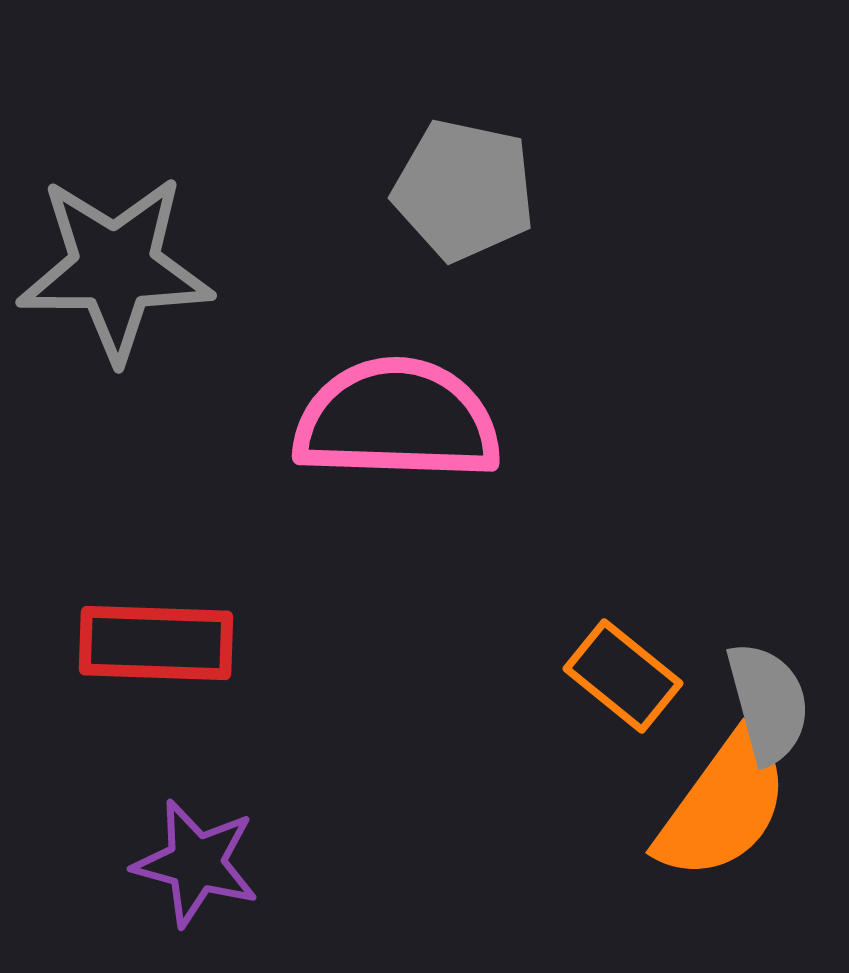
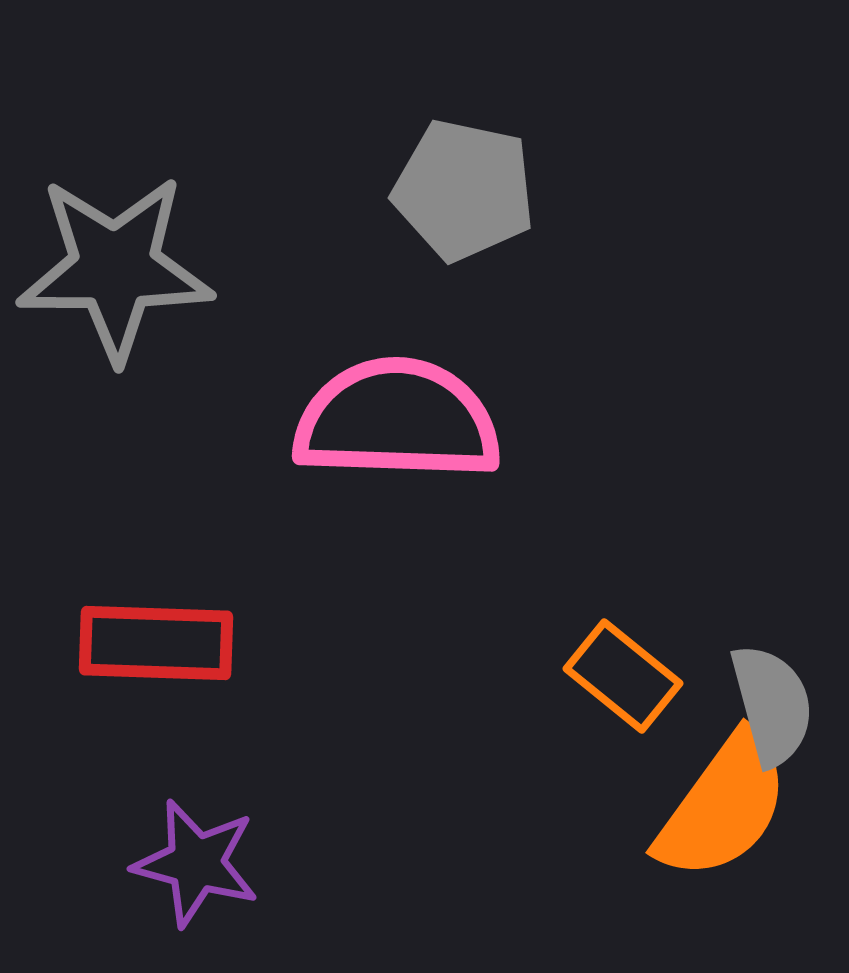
gray semicircle: moved 4 px right, 2 px down
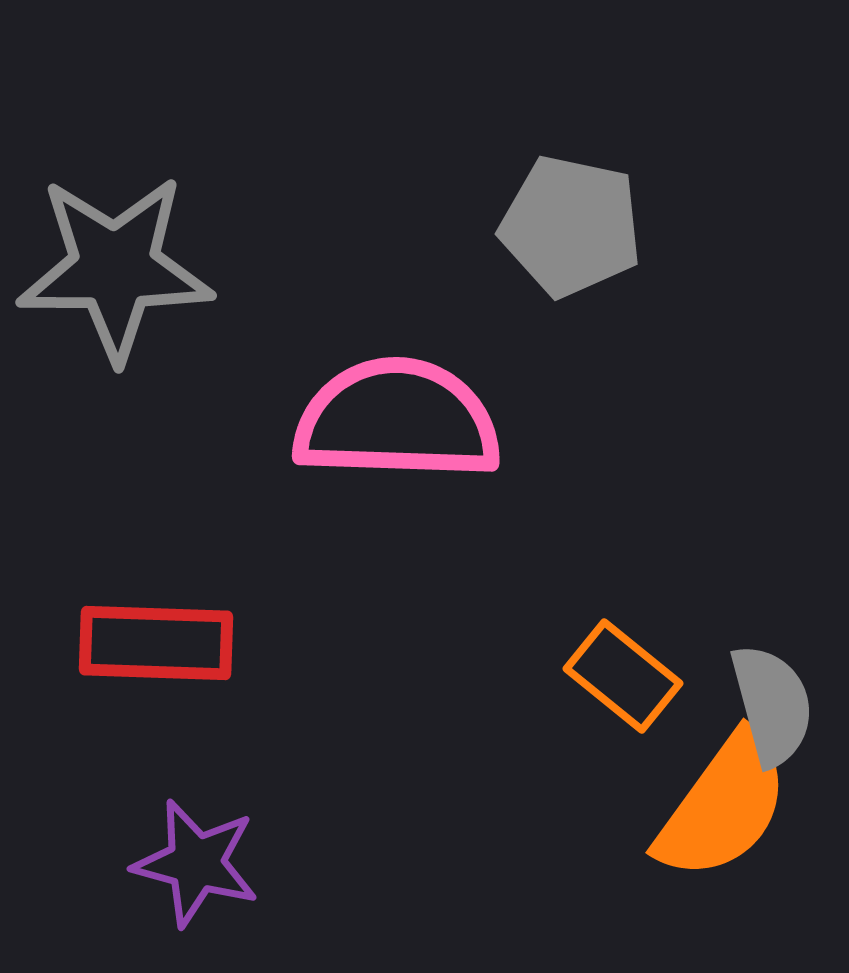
gray pentagon: moved 107 px right, 36 px down
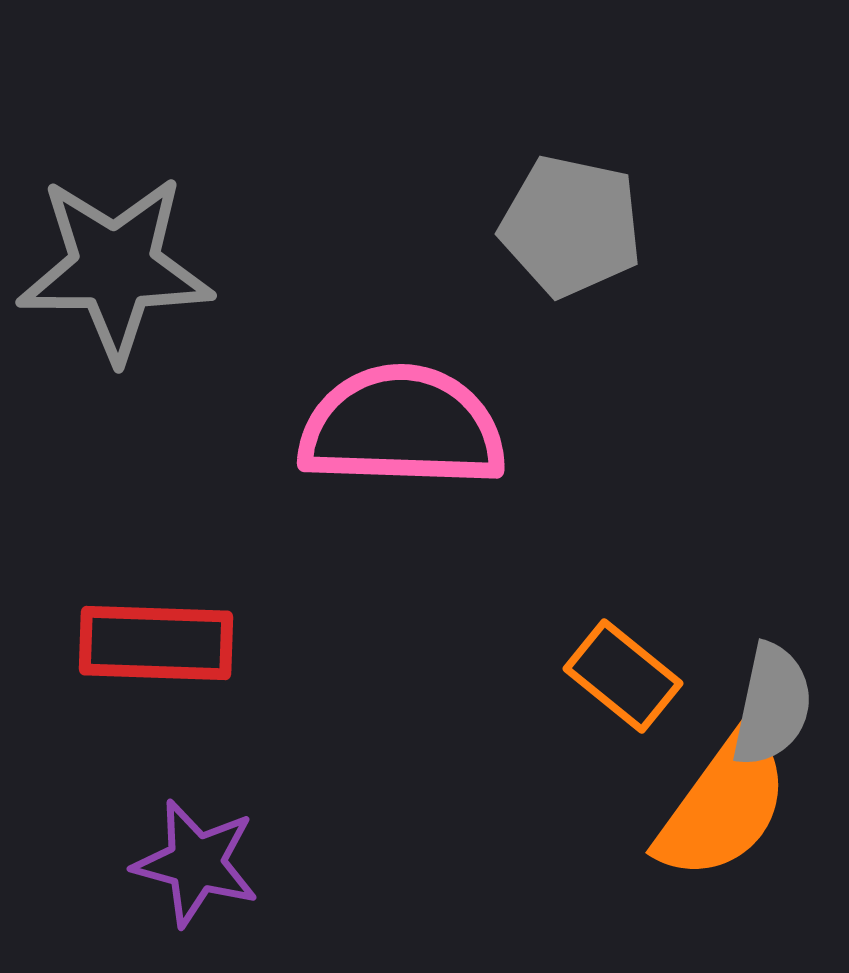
pink semicircle: moved 5 px right, 7 px down
gray semicircle: rotated 27 degrees clockwise
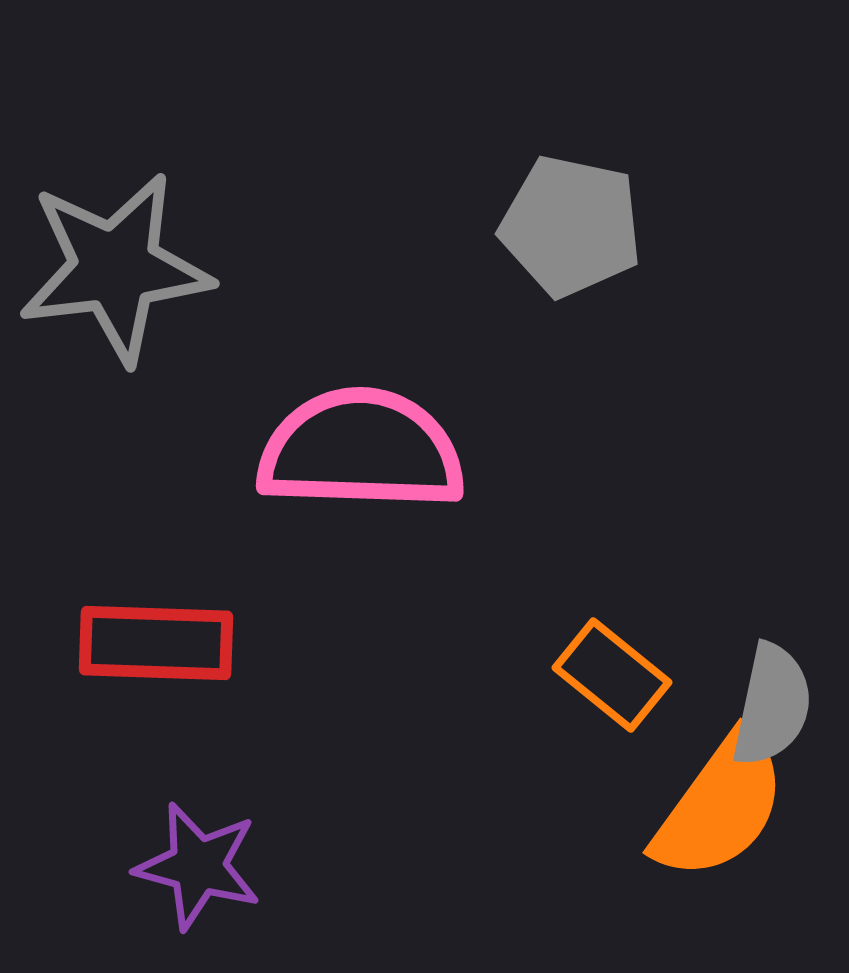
gray star: rotated 7 degrees counterclockwise
pink semicircle: moved 41 px left, 23 px down
orange rectangle: moved 11 px left, 1 px up
orange semicircle: moved 3 px left
purple star: moved 2 px right, 3 px down
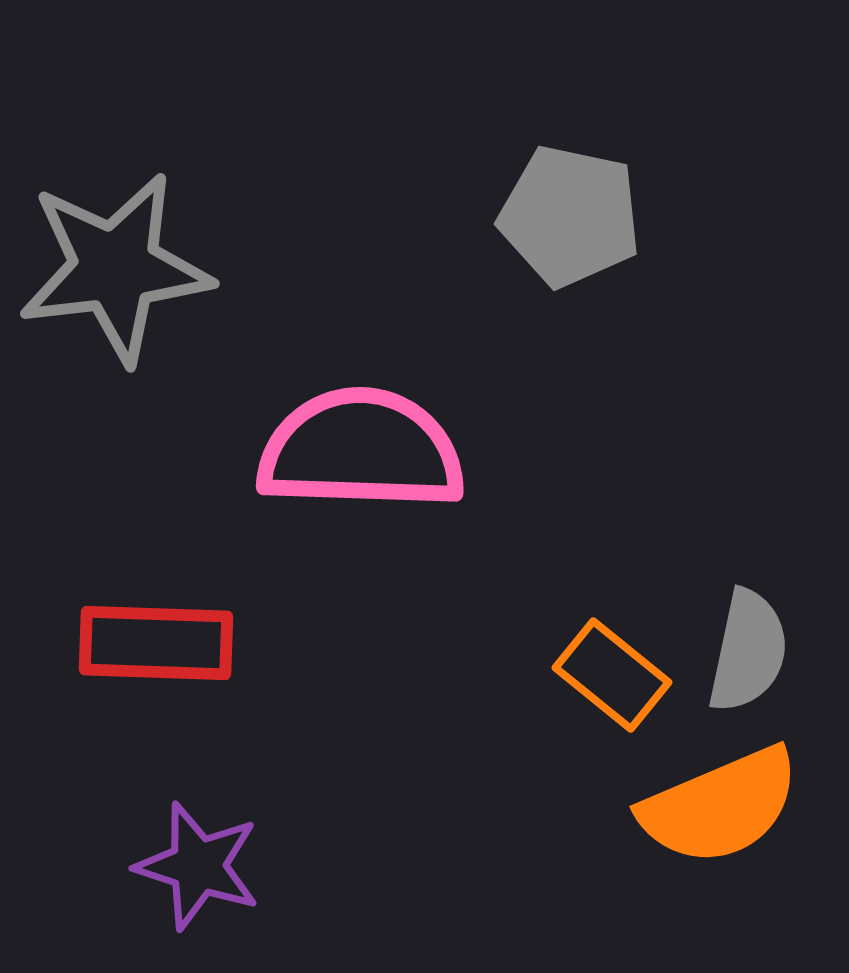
gray pentagon: moved 1 px left, 10 px up
gray semicircle: moved 24 px left, 54 px up
orange semicircle: rotated 31 degrees clockwise
purple star: rotated 3 degrees clockwise
